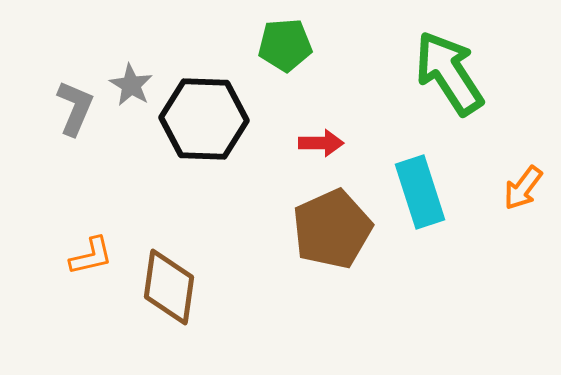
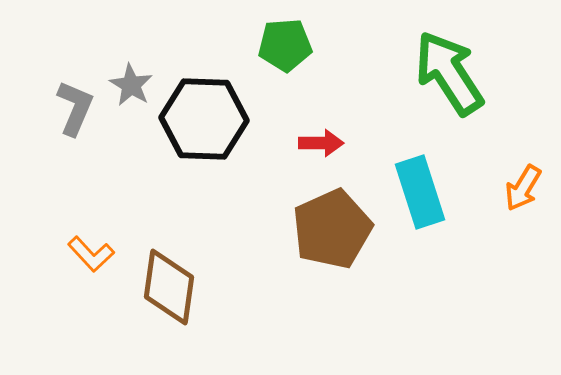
orange arrow: rotated 6 degrees counterclockwise
orange L-shape: moved 2 px up; rotated 60 degrees clockwise
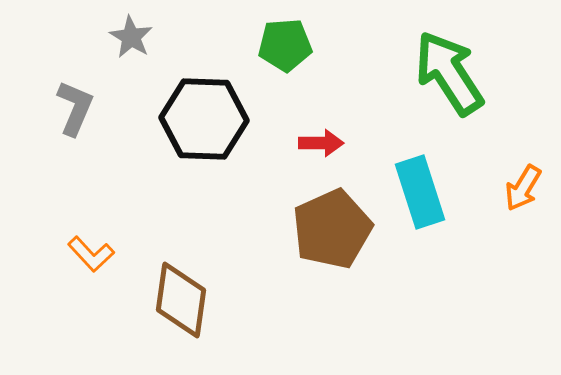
gray star: moved 48 px up
brown diamond: moved 12 px right, 13 px down
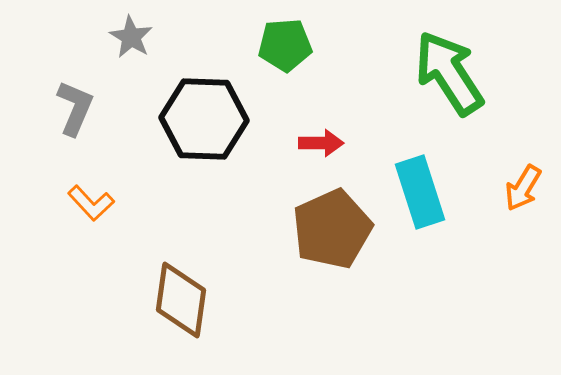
orange L-shape: moved 51 px up
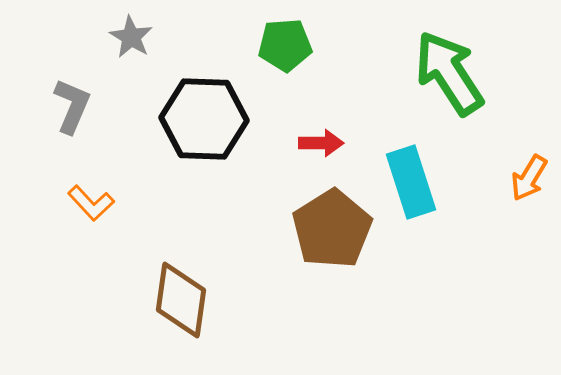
gray L-shape: moved 3 px left, 2 px up
orange arrow: moved 6 px right, 10 px up
cyan rectangle: moved 9 px left, 10 px up
brown pentagon: rotated 8 degrees counterclockwise
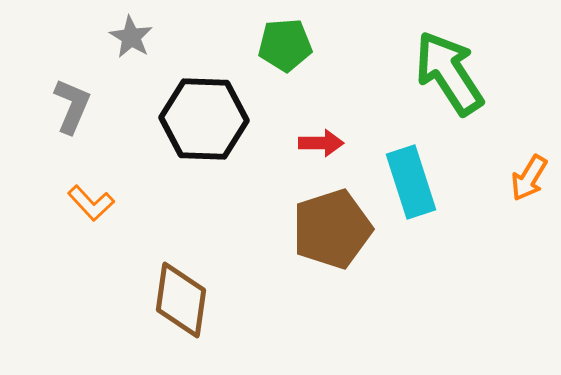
brown pentagon: rotated 14 degrees clockwise
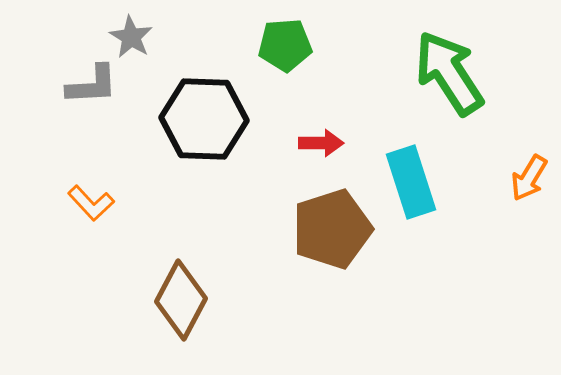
gray L-shape: moved 20 px right, 21 px up; rotated 64 degrees clockwise
brown diamond: rotated 20 degrees clockwise
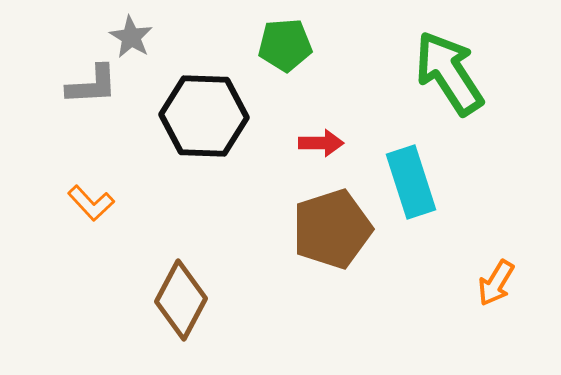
black hexagon: moved 3 px up
orange arrow: moved 33 px left, 105 px down
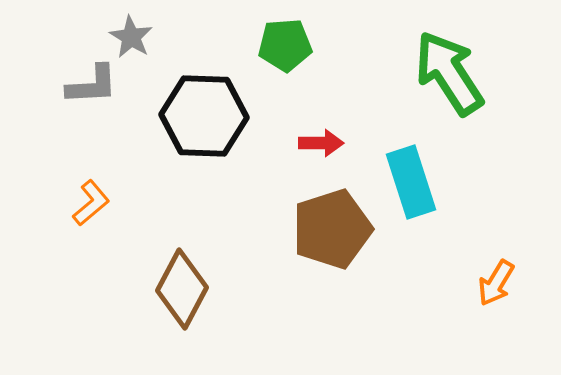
orange L-shape: rotated 87 degrees counterclockwise
brown diamond: moved 1 px right, 11 px up
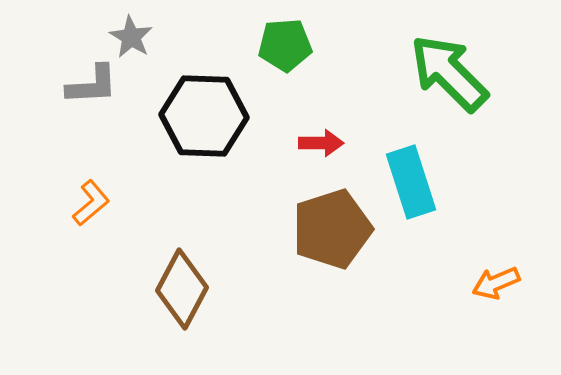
green arrow: rotated 12 degrees counterclockwise
orange arrow: rotated 36 degrees clockwise
